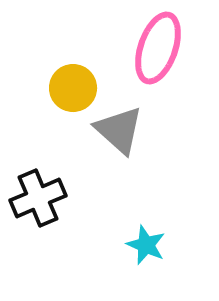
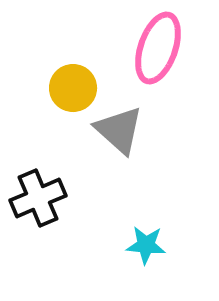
cyan star: rotated 18 degrees counterclockwise
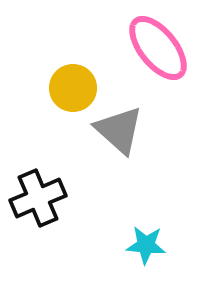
pink ellipse: rotated 58 degrees counterclockwise
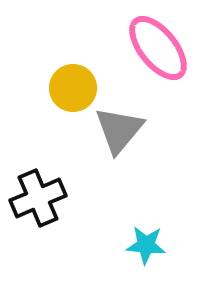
gray triangle: rotated 28 degrees clockwise
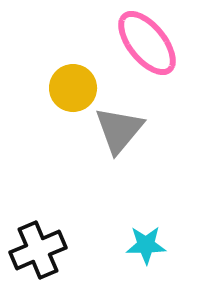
pink ellipse: moved 11 px left, 5 px up
black cross: moved 52 px down
cyan star: rotated 6 degrees counterclockwise
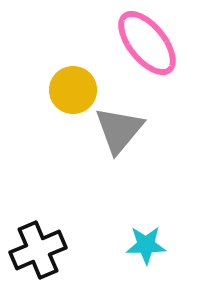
yellow circle: moved 2 px down
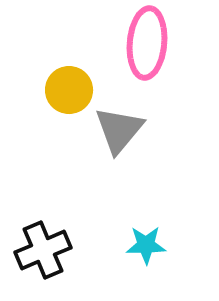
pink ellipse: rotated 44 degrees clockwise
yellow circle: moved 4 px left
black cross: moved 5 px right
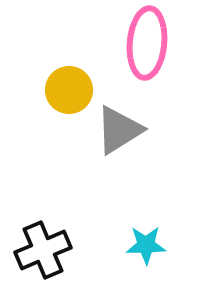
gray triangle: rotated 18 degrees clockwise
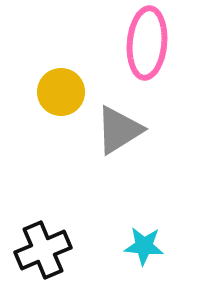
yellow circle: moved 8 px left, 2 px down
cyan star: moved 2 px left, 1 px down; rotated 6 degrees clockwise
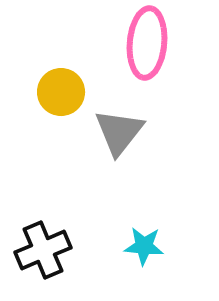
gray triangle: moved 2 px down; rotated 20 degrees counterclockwise
